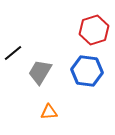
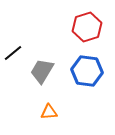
red hexagon: moved 7 px left, 3 px up
gray trapezoid: moved 2 px right, 1 px up
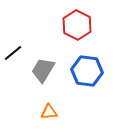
red hexagon: moved 10 px left, 2 px up; rotated 16 degrees counterclockwise
gray trapezoid: moved 1 px right, 1 px up
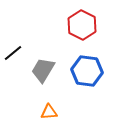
red hexagon: moved 5 px right
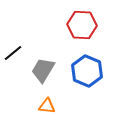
red hexagon: rotated 24 degrees counterclockwise
blue hexagon: rotated 16 degrees clockwise
orange triangle: moved 2 px left, 6 px up; rotated 12 degrees clockwise
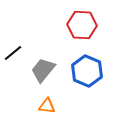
gray trapezoid: rotated 8 degrees clockwise
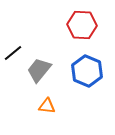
gray trapezoid: moved 4 px left
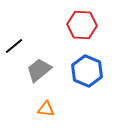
black line: moved 1 px right, 7 px up
gray trapezoid: rotated 12 degrees clockwise
orange triangle: moved 1 px left, 3 px down
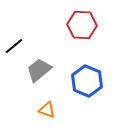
blue hexagon: moved 10 px down
orange triangle: moved 1 px right, 1 px down; rotated 12 degrees clockwise
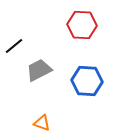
gray trapezoid: rotated 12 degrees clockwise
blue hexagon: rotated 20 degrees counterclockwise
orange triangle: moved 5 px left, 13 px down
